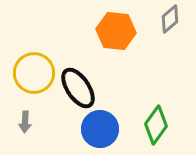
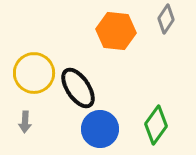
gray diamond: moved 4 px left; rotated 16 degrees counterclockwise
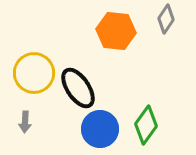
green diamond: moved 10 px left
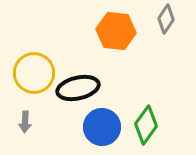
black ellipse: rotated 69 degrees counterclockwise
blue circle: moved 2 px right, 2 px up
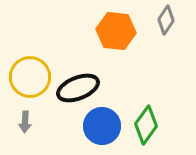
gray diamond: moved 1 px down
yellow circle: moved 4 px left, 4 px down
black ellipse: rotated 9 degrees counterclockwise
blue circle: moved 1 px up
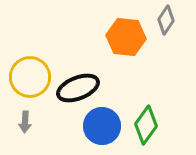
orange hexagon: moved 10 px right, 6 px down
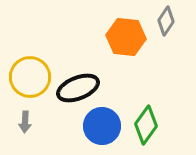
gray diamond: moved 1 px down
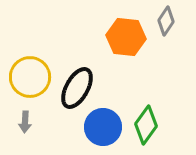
black ellipse: moved 1 px left; rotated 39 degrees counterclockwise
blue circle: moved 1 px right, 1 px down
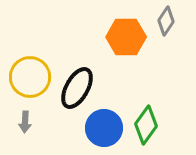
orange hexagon: rotated 6 degrees counterclockwise
blue circle: moved 1 px right, 1 px down
